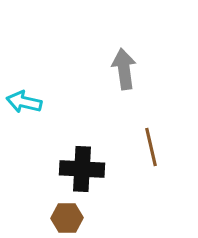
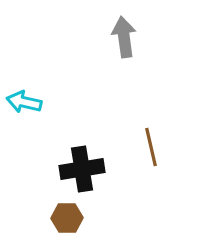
gray arrow: moved 32 px up
black cross: rotated 12 degrees counterclockwise
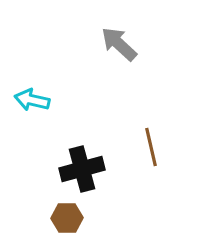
gray arrow: moved 5 px left, 7 px down; rotated 39 degrees counterclockwise
cyan arrow: moved 8 px right, 2 px up
black cross: rotated 6 degrees counterclockwise
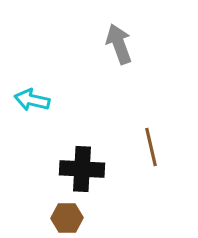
gray arrow: rotated 27 degrees clockwise
black cross: rotated 18 degrees clockwise
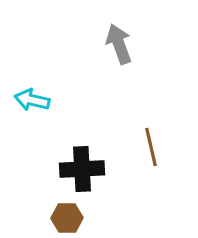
black cross: rotated 6 degrees counterclockwise
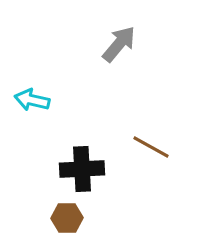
gray arrow: rotated 60 degrees clockwise
brown line: rotated 48 degrees counterclockwise
